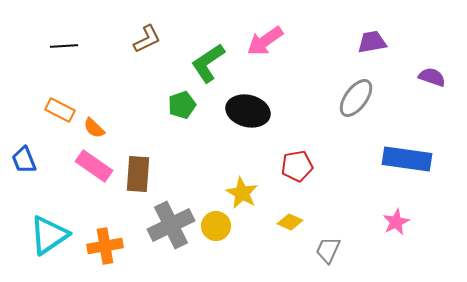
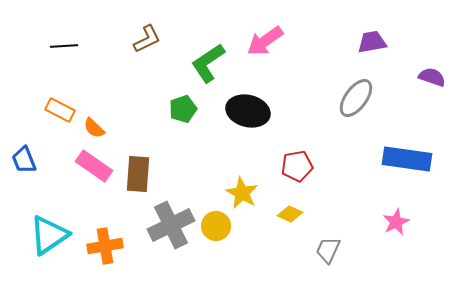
green pentagon: moved 1 px right, 4 px down
yellow diamond: moved 8 px up
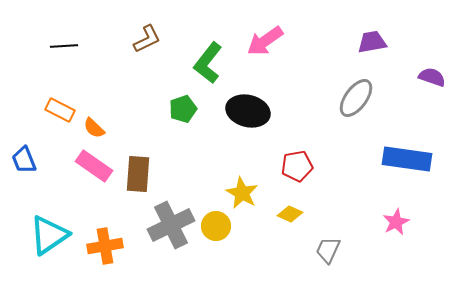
green L-shape: rotated 18 degrees counterclockwise
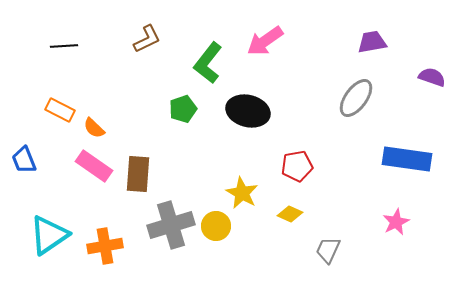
gray cross: rotated 9 degrees clockwise
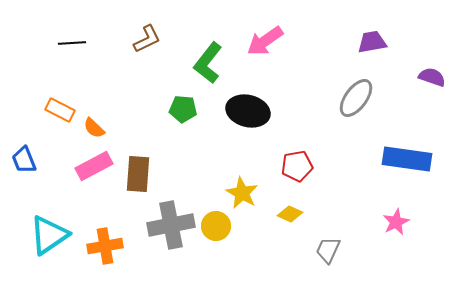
black line: moved 8 px right, 3 px up
green pentagon: rotated 24 degrees clockwise
pink rectangle: rotated 63 degrees counterclockwise
gray cross: rotated 6 degrees clockwise
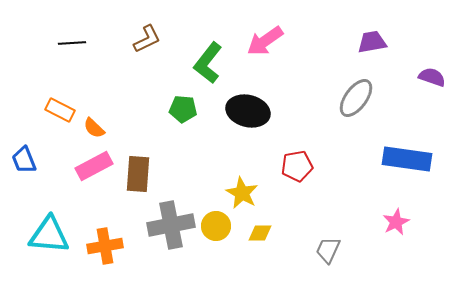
yellow diamond: moved 30 px left, 19 px down; rotated 25 degrees counterclockwise
cyan triangle: rotated 39 degrees clockwise
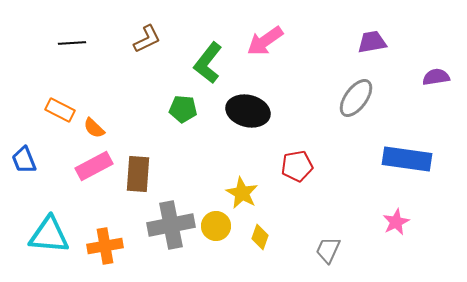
purple semicircle: moved 4 px right; rotated 28 degrees counterclockwise
yellow diamond: moved 4 px down; rotated 70 degrees counterclockwise
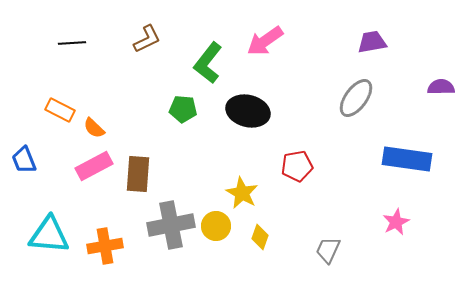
purple semicircle: moved 5 px right, 10 px down; rotated 8 degrees clockwise
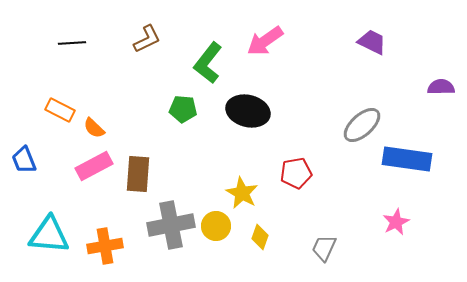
purple trapezoid: rotated 36 degrees clockwise
gray ellipse: moved 6 px right, 27 px down; rotated 12 degrees clockwise
red pentagon: moved 1 px left, 7 px down
gray trapezoid: moved 4 px left, 2 px up
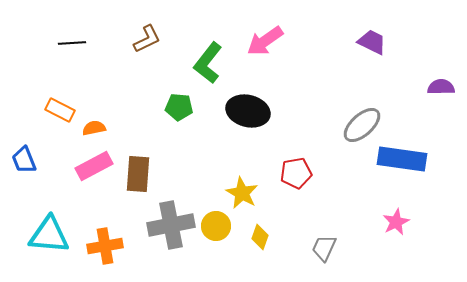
green pentagon: moved 4 px left, 2 px up
orange semicircle: rotated 125 degrees clockwise
blue rectangle: moved 5 px left
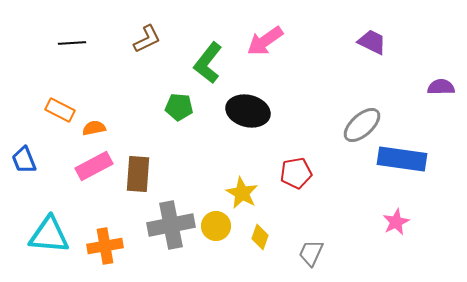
gray trapezoid: moved 13 px left, 5 px down
